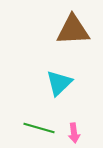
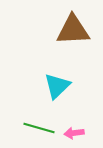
cyan triangle: moved 2 px left, 3 px down
pink arrow: rotated 90 degrees clockwise
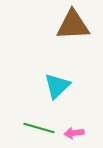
brown triangle: moved 5 px up
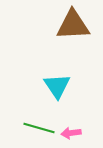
cyan triangle: rotated 20 degrees counterclockwise
pink arrow: moved 3 px left
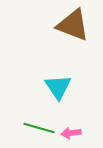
brown triangle: rotated 24 degrees clockwise
cyan triangle: moved 1 px right, 1 px down
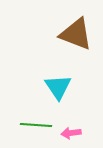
brown triangle: moved 3 px right, 9 px down
green line: moved 3 px left, 3 px up; rotated 12 degrees counterclockwise
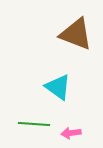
cyan triangle: rotated 20 degrees counterclockwise
green line: moved 2 px left, 1 px up
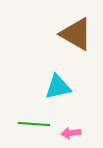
brown triangle: rotated 9 degrees clockwise
cyan triangle: rotated 48 degrees counterclockwise
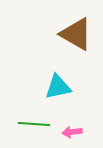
pink arrow: moved 1 px right, 1 px up
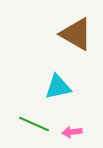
green line: rotated 20 degrees clockwise
